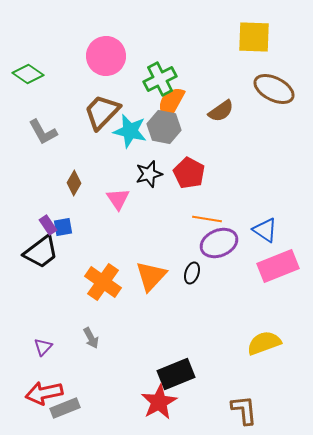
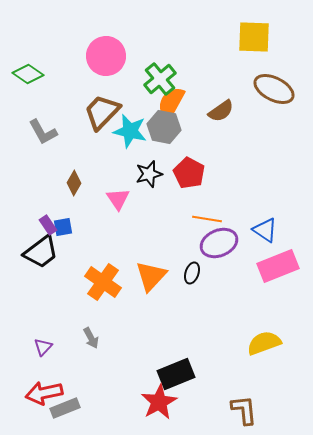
green cross: rotated 12 degrees counterclockwise
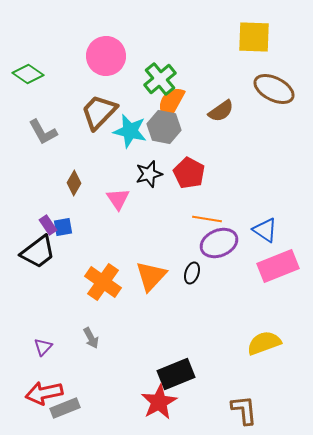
brown trapezoid: moved 3 px left
black trapezoid: moved 3 px left
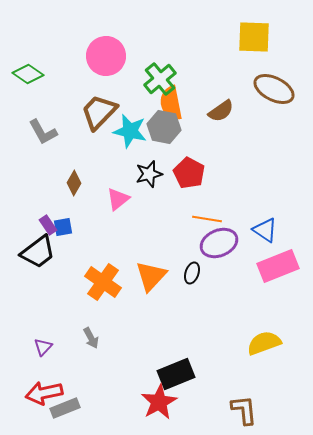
orange semicircle: rotated 40 degrees counterclockwise
pink triangle: rotated 25 degrees clockwise
